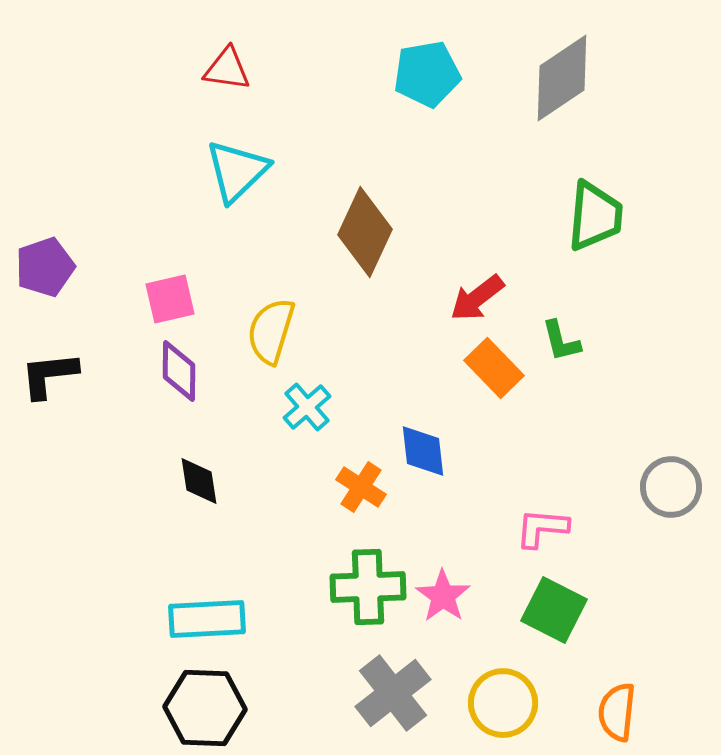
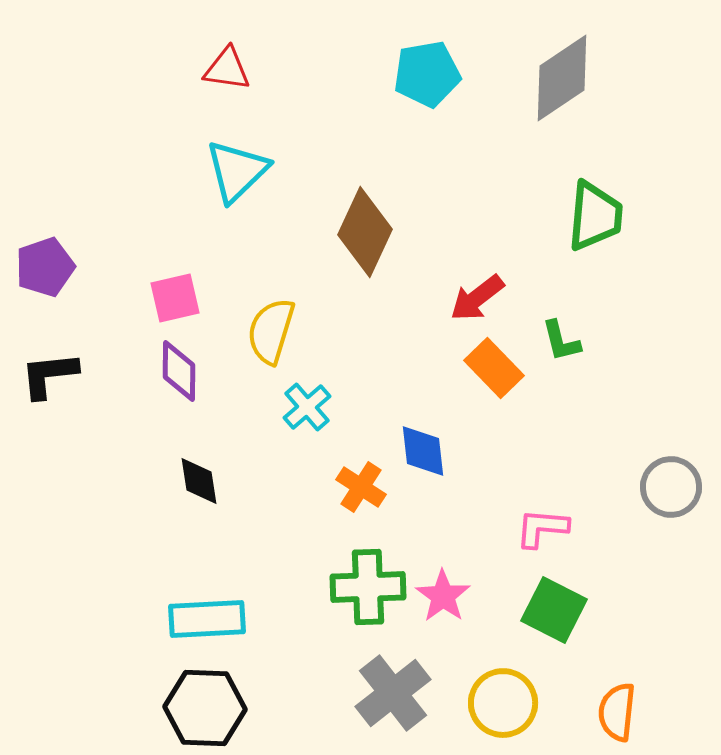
pink square: moved 5 px right, 1 px up
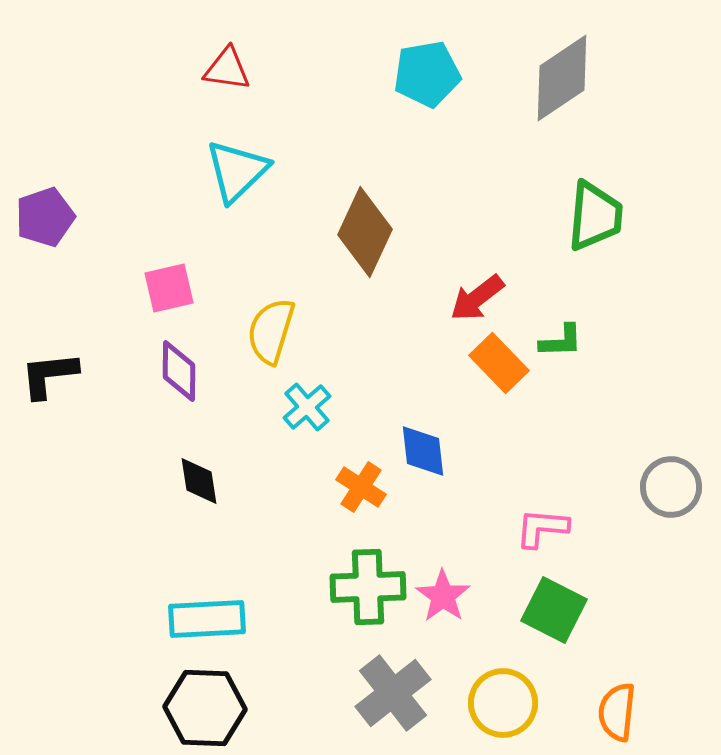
purple pentagon: moved 50 px up
pink square: moved 6 px left, 10 px up
green L-shape: rotated 78 degrees counterclockwise
orange rectangle: moved 5 px right, 5 px up
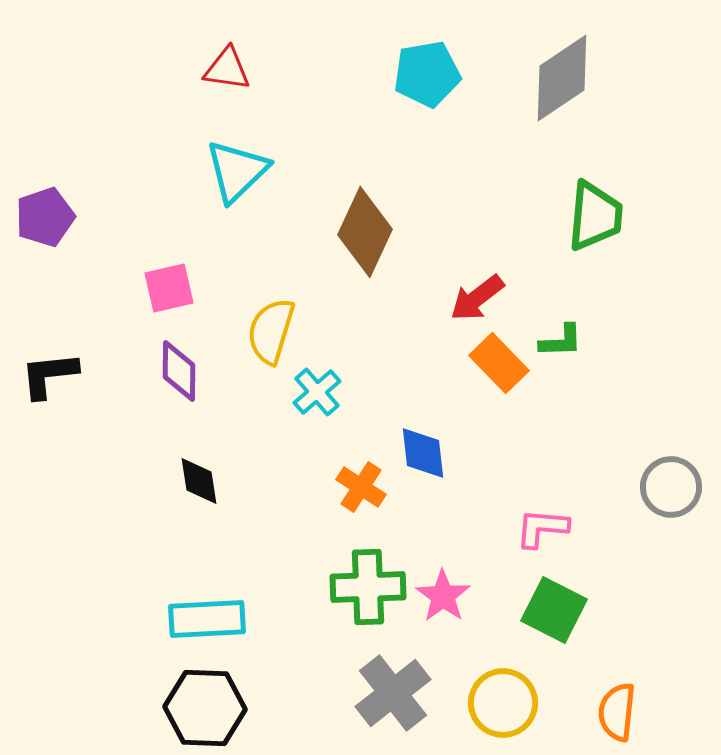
cyan cross: moved 10 px right, 15 px up
blue diamond: moved 2 px down
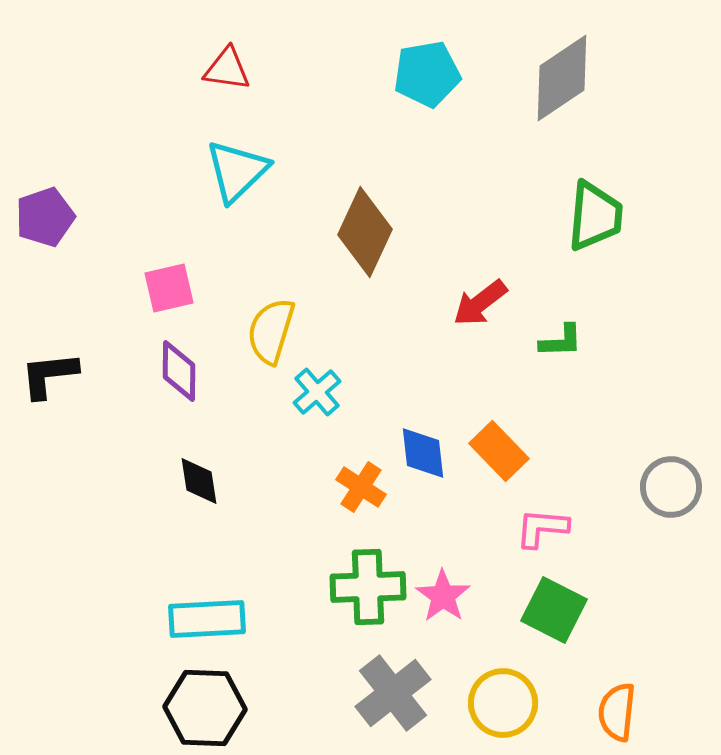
red arrow: moved 3 px right, 5 px down
orange rectangle: moved 88 px down
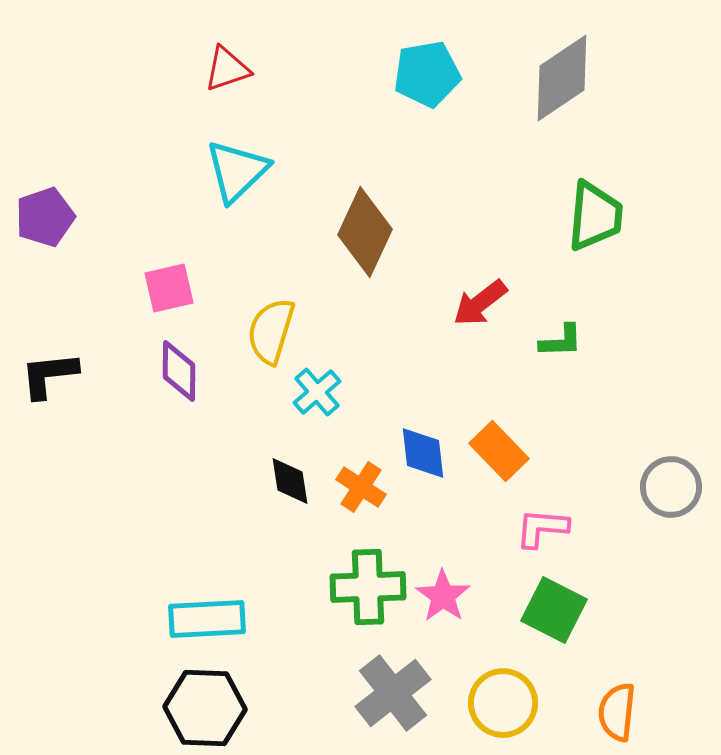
red triangle: rotated 27 degrees counterclockwise
black diamond: moved 91 px right
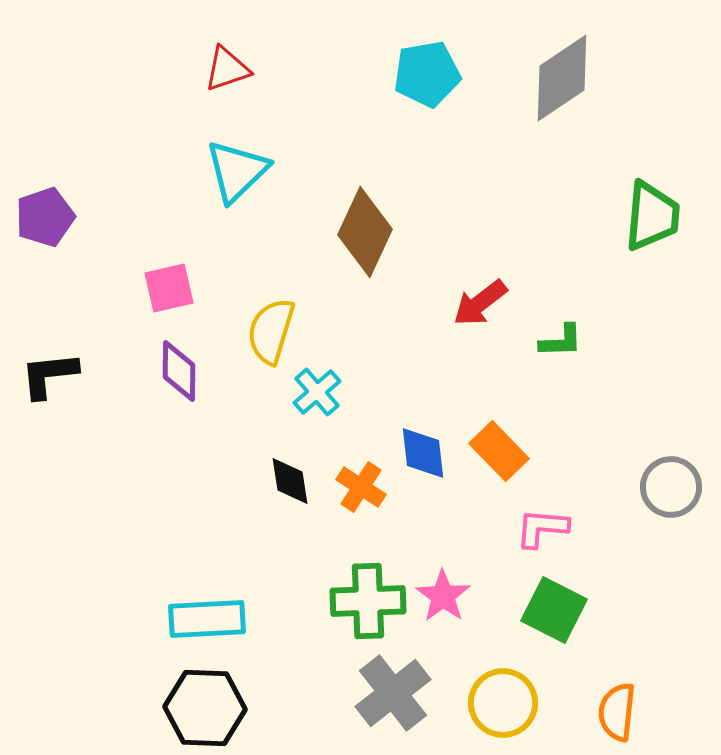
green trapezoid: moved 57 px right
green cross: moved 14 px down
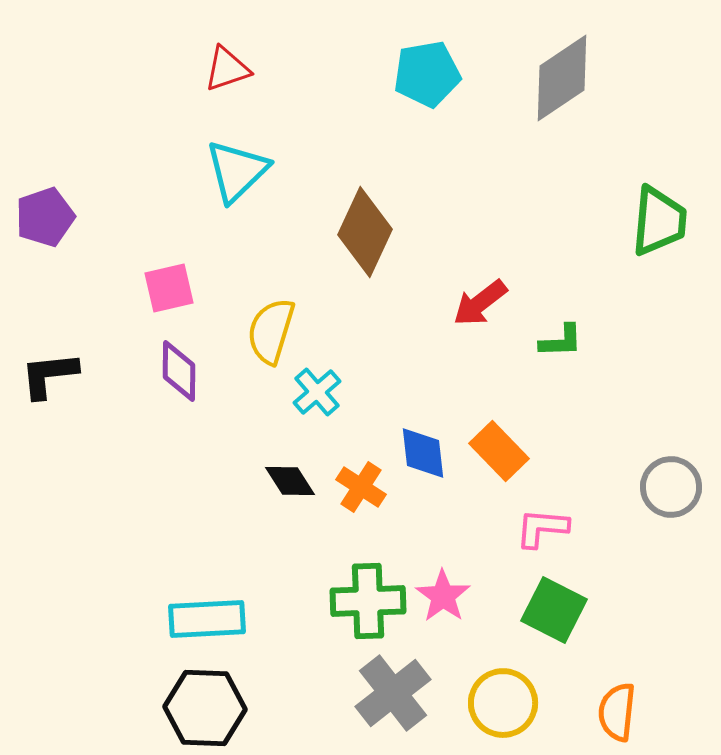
green trapezoid: moved 7 px right, 5 px down
black diamond: rotated 24 degrees counterclockwise
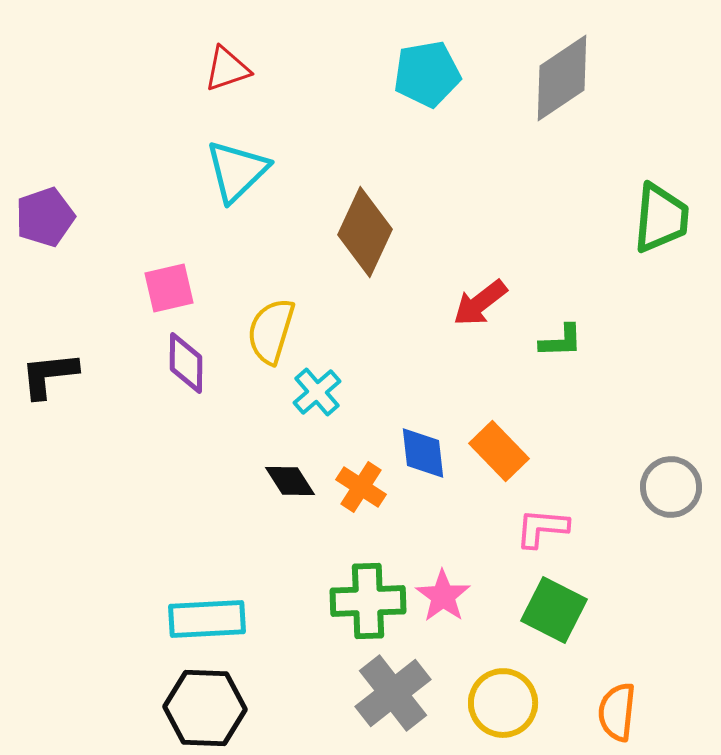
green trapezoid: moved 2 px right, 3 px up
purple diamond: moved 7 px right, 8 px up
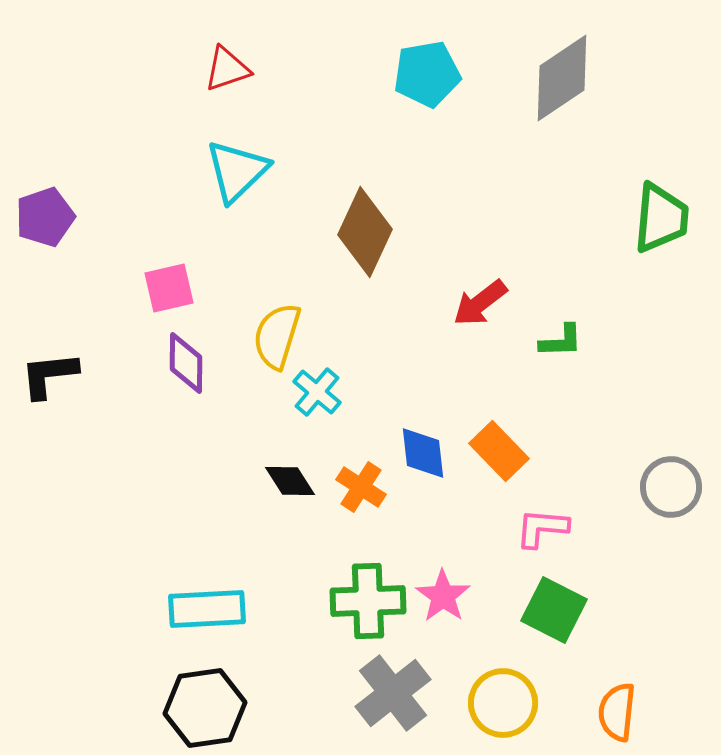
yellow semicircle: moved 6 px right, 5 px down
cyan cross: rotated 9 degrees counterclockwise
cyan rectangle: moved 10 px up
black hexagon: rotated 10 degrees counterclockwise
